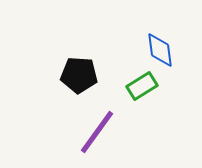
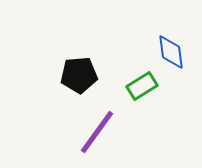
blue diamond: moved 11 px right, 2 px down
black pentagon: rotated 9 degrees counterclockwise
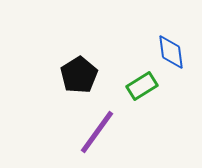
black pentagon: rotated 27 degrees counterclockwise
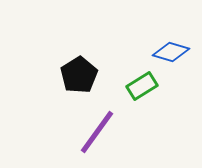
blue diamond: rotated 66 degrees counterclockwise
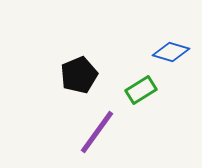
black pentagon: rotated 9 degrees clockwise
green rectangle: moved 1 px left, 4 px down
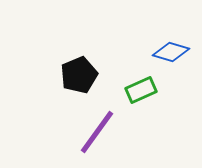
green rectangle: rotated 8 degrees clockwise
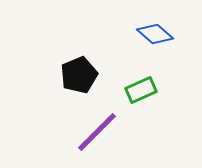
blue diamond: moved 16 px left, 18 px up; rotated 24 degrees clockwise
purple line: rotated 9 degrees clockwise
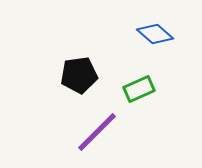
black pentagon: rotated 15 degrees clockwise
green rectangle: moved 2 px left, 1 px up
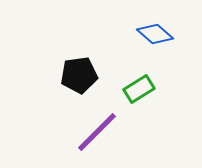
green rectangle: rotated 8 degrees counterclockwise
